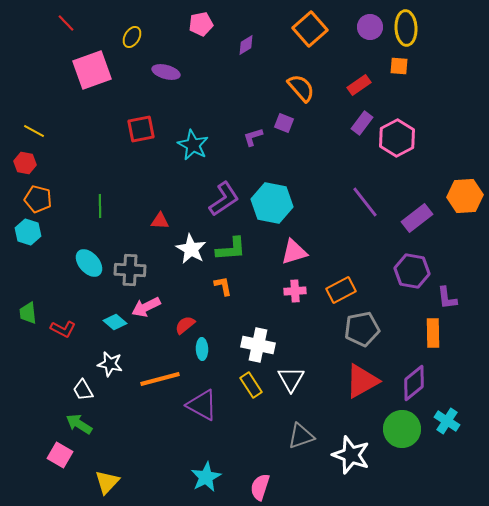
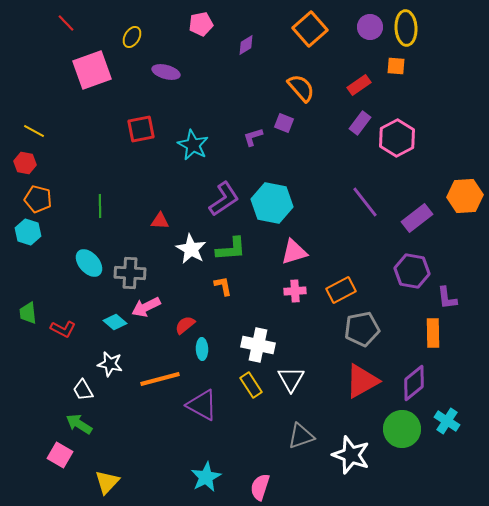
orange square at (399, 66): moved 3 px left
purple rectangle at (362, 123): moved 2 px left
gray cross at (130, 270): moved 3 px down
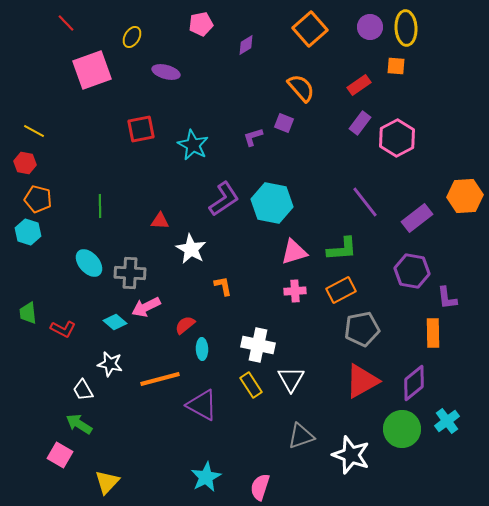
green L-shape at (231, 249): moved 111 px right
cyan cross at (447, 421): rotated 20 degrees clockwise
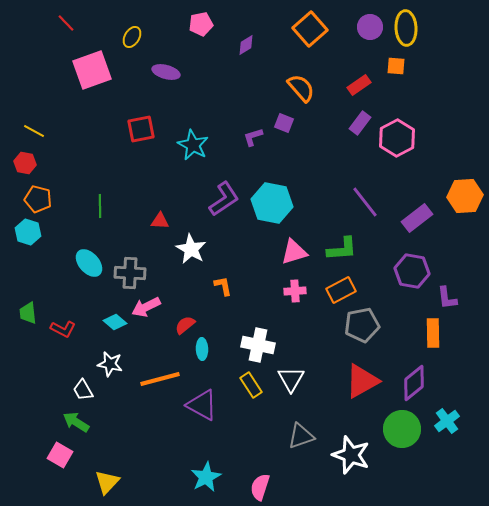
gray pentagon at (362, 329): moved 4 px up
green arrow at (79, 424): moved 3 px left, 2 px up
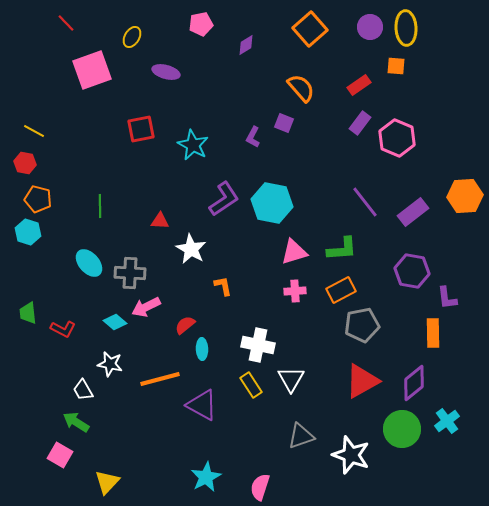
purple L-shape at (253, 137): rotated 45 degrees counterclockwise
pink hexagon at (397, 138): rotated 9 degrees counterclockwise
purple rectangle at (417, 218): moved 4 px left, 6 px up
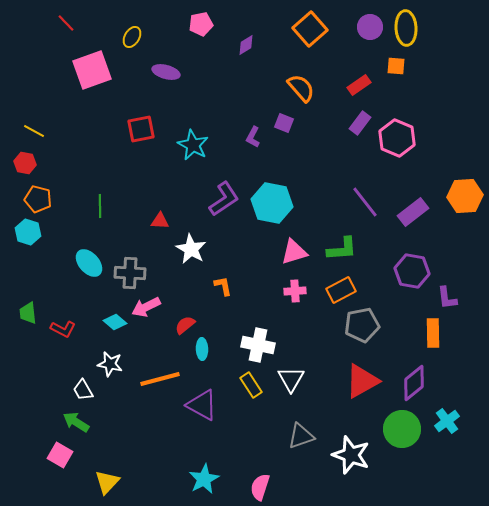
cyan star at (206, 477): moved 2 px left, 2 px down
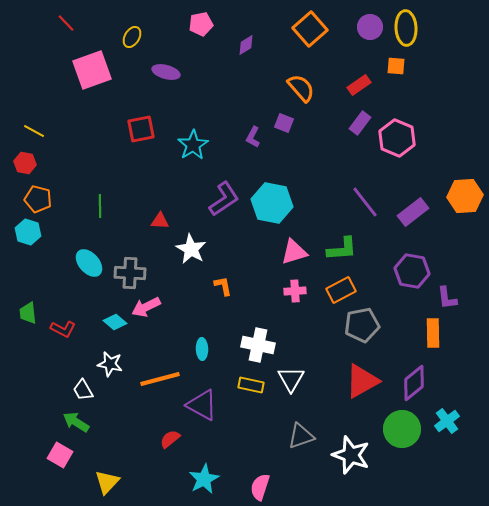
cyan star at (193, 145): rotated 12 degrees clockwise
red semicircle at (185, 325): moved 15 px left, 114 px down
yellow rectangle at (251, 385): rotated 45 degrees counterclockwise
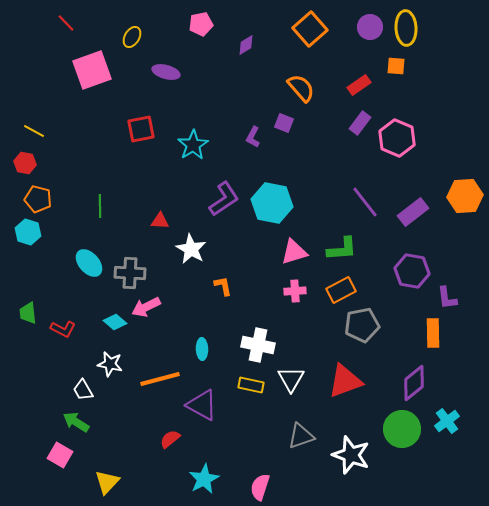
red triangle at (362, 381): moved 17 px left; rotated 9 degrees clockwise
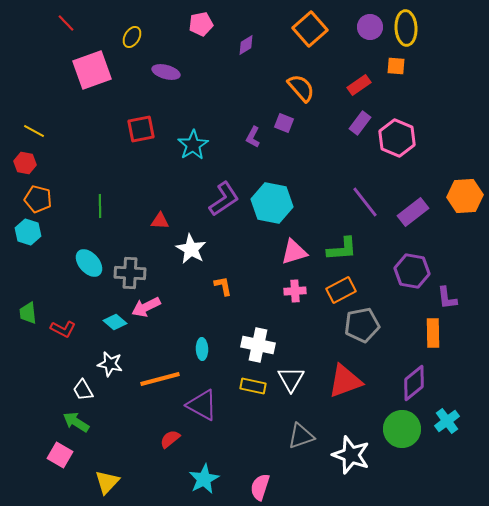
yellow rectangle at (251, 385): moved 2 px right, 1 px down
